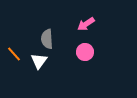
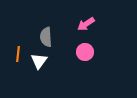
gray semicircle: moved 1 px left, 2 px up
orange line: moved 4 px right; rotated 49 degrees clockwise
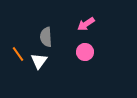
orange line: rotated 42 degrees counterclockwise
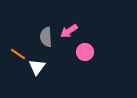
pink arrow: moved 17 px left, 7 px down
orange line: rotated 21 degrees counterclockwise
white triangle: moved 2 px left, 6 px down
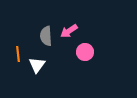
gray semicircle: moved 1 px up
orange line: rotated 49 degrees clockwise
white triangle: moved 2 px up
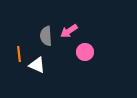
orange line: moved 1 px right
white triangle: rotated 42 degrees counterclockwise
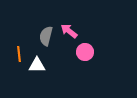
pink arrow: rotated 72 degrees clockwise
gray semicircle: rotated 18 degrees clockwise
white triangle: rotated 24 degrees counterclockwise
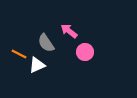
gray semicircle: moved 7 px down; rotated 48 degrees counterclockwise
orange line: rotated 56 degrees counterclockwise
white triangle: rotated 24 degrees counterclockwise
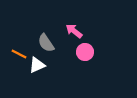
pink arrow: moved 5 px right
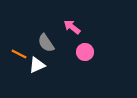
pink arrow: moved 2 px left, 4 px up
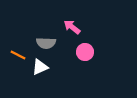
gray semicircle: rotated 54 degrees counterclockwise
orange line: moved 1 px left, 1 px down
white triangle: moved 3 px right, 2 px down
